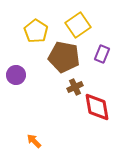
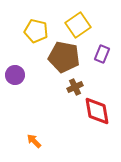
yellow pentagon: rotated 20 degrees counterclockwise
purple circle: moved 1 px left
red diamond: moved 4 px down
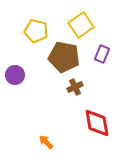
yellow square: moved 3 px right
red diamond: moved 12 px down
orange arrow: moved 12 px right, 1 px down
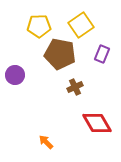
yellow pentagon: moved 3 px right, 5 px up; rotated 15 degrees counterclockwise
brown pentagon: moved 4 px left, 3 px up
red diamond: rotated 20 degrees counterclockwise
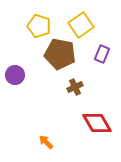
yellow pentagon: rotated 20 degrees clockwise
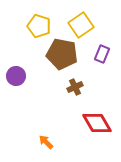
brown pentagon: moved 2 px right
purple circle: moved 1 px right, 1 px down
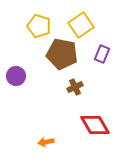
red diamond: moved 2 px left, 2 px down
orange arrow: rotated 56 degrees counterclockwise
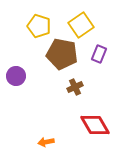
purple rectangle: moved 3 px left
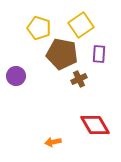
yellow pentagon: moved 2 px down
purple rectangle: rotated 18 degrees counterclockwise
brown cross: moved 4 px right, 8 px up
orange arrow: moved 7 px right
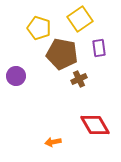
yellow square: moved 1 px left, 6 px up
purple rectangle: moved 6 px up; rotated 12 degrees counterclockwise
